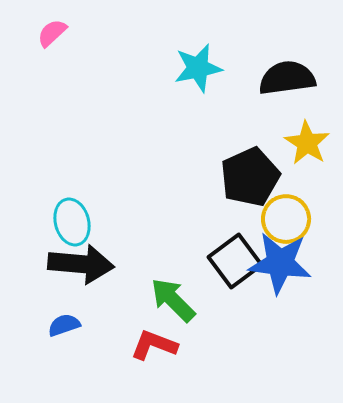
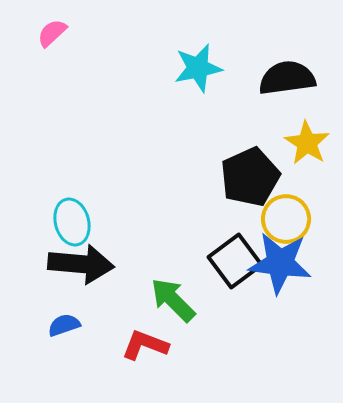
red L-shape: moved 9 px left
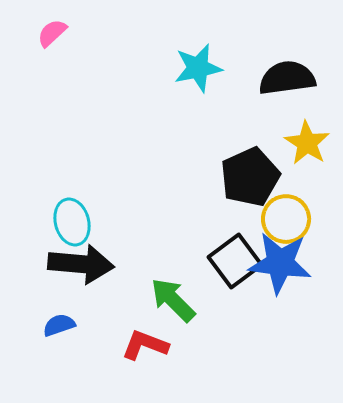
blue semicircle: moved 5 px left
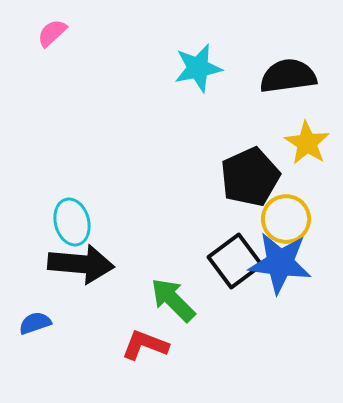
black semicircle: moved 1 px right, 2 px up
blue semicircle: moved 24 px left, 2 px up
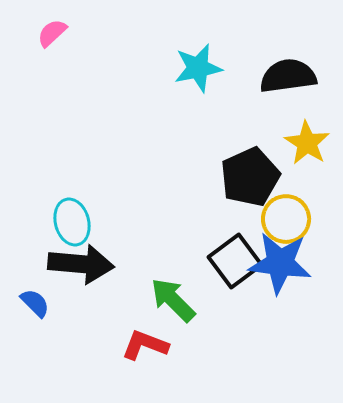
blue semicircle: moved 20 px up; rotated 64 degrees clockwise
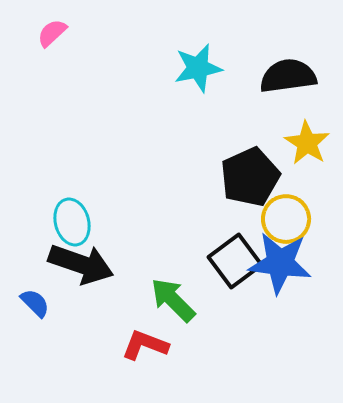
black arrow: rotated 14 degrees clockwise
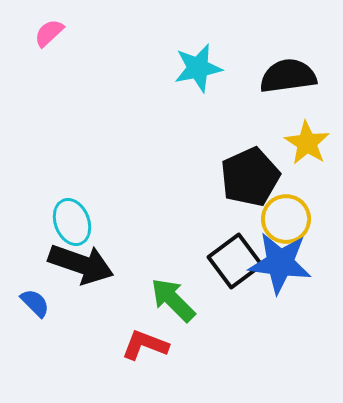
pink semicircle: moved 3 px left
cyan ellipse: rotated 6 degrees counterclockwise
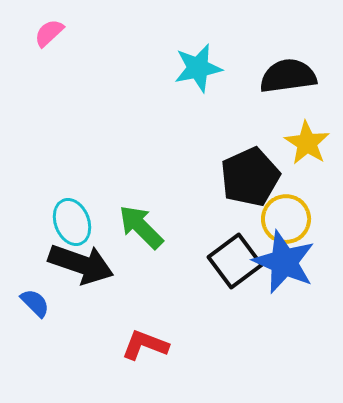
blue star: moved 4 px right, 1 px up; rotated 16 degrees clockwise
green arrow: moved 32 px left, 73 px up
